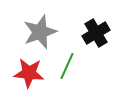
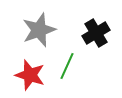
gray star: moved 1 px left, 2 px up
red star: moved 1 px right, 2 px down; rotated 12 degrees clockwise
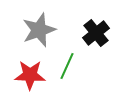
black cross: rotated 8 degrees counterclockwise
red star: rotated 16 degrees counterclockwise
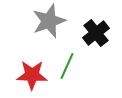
gray star: moved 10 px right, 9 px up
red star: moved 2 px right
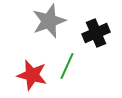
black cross: rotated 16 degrees clockwise
red star: rotated 12 degrees clockwise
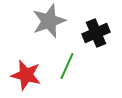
red star: moved 6 px left
